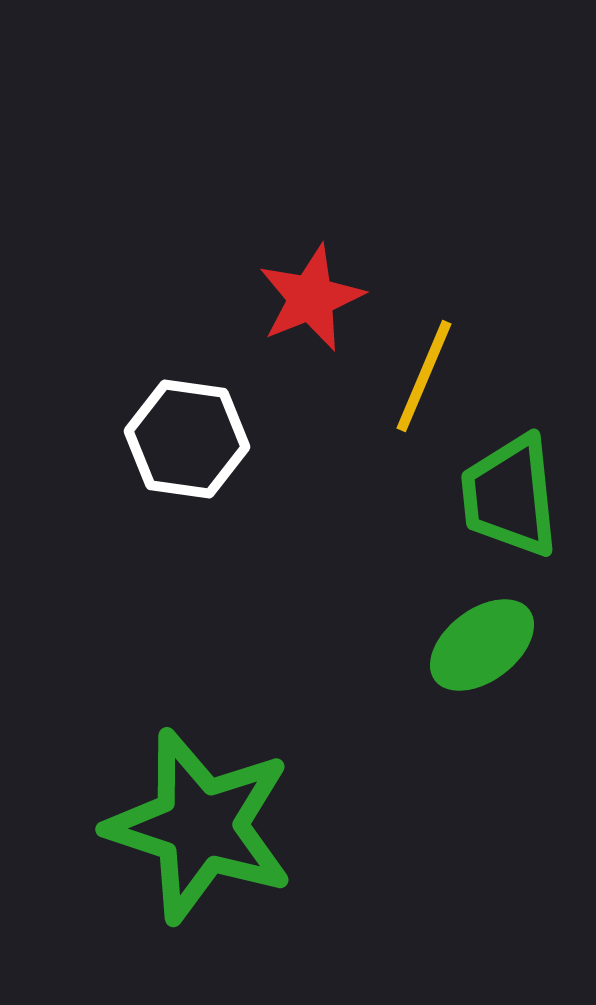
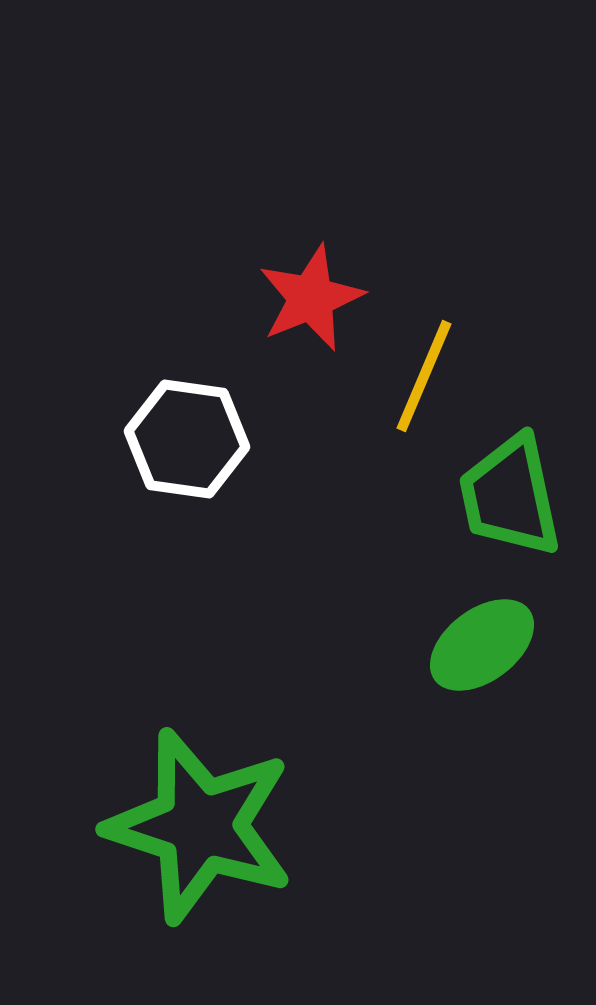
green trapezoid: rotated 6 degrees counterclockwise
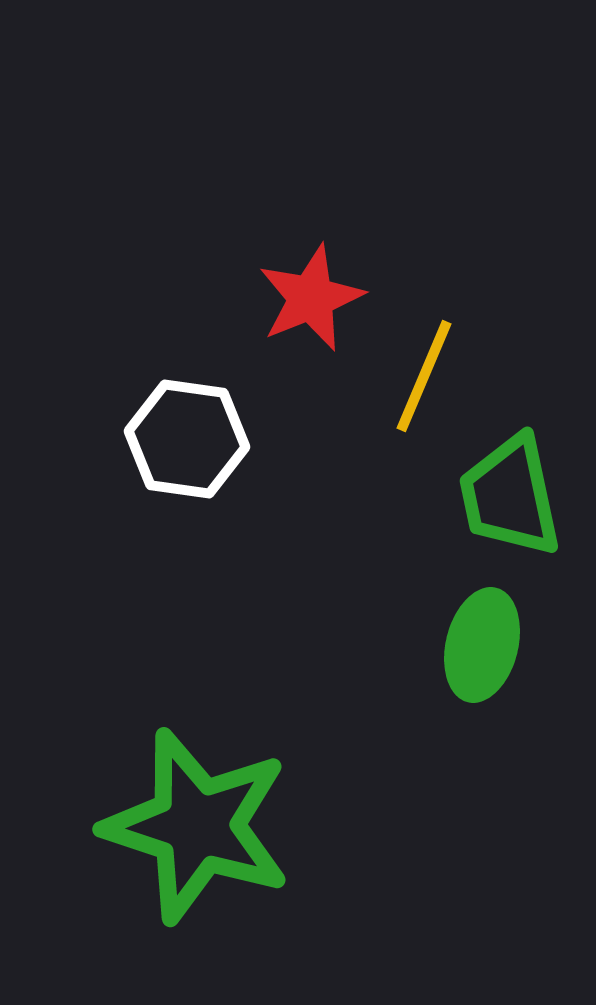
green ellipse: rotated 39 degrees counterclockwise
green star: moved 3 px left
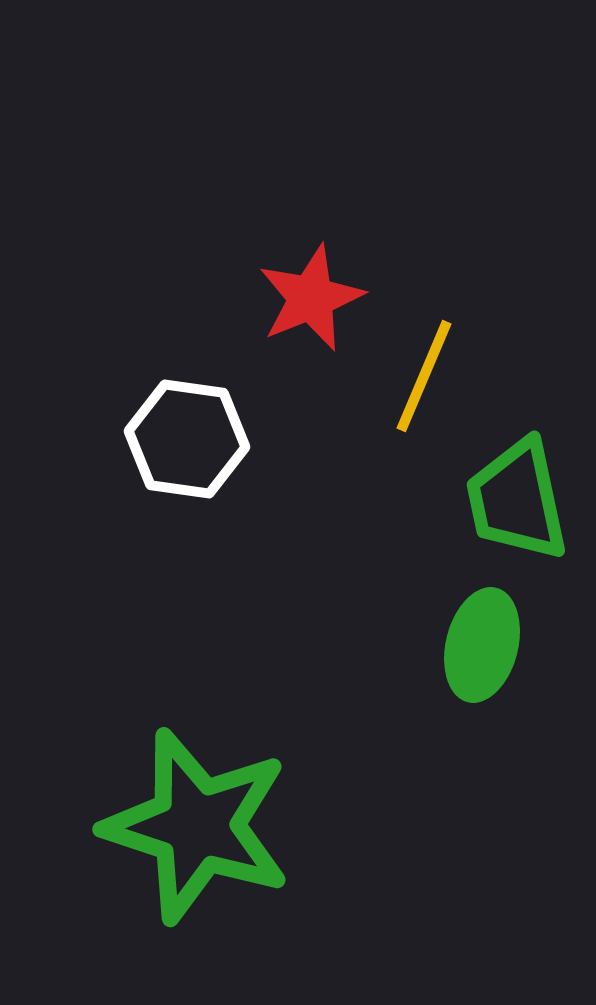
green trapezoid: moved 7 px right, 4 px down
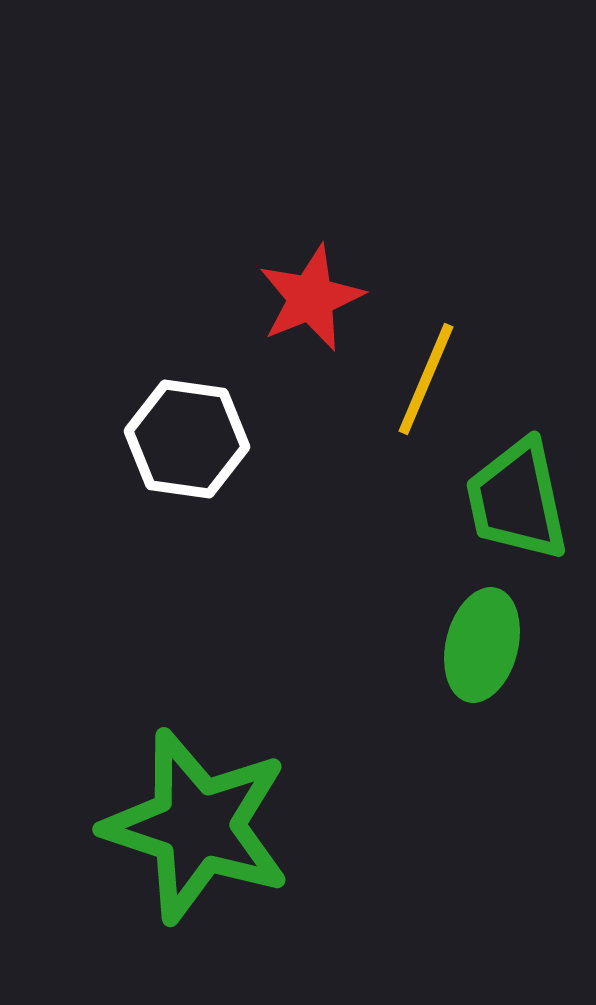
yellow line: moved 2 px right, 3 px down
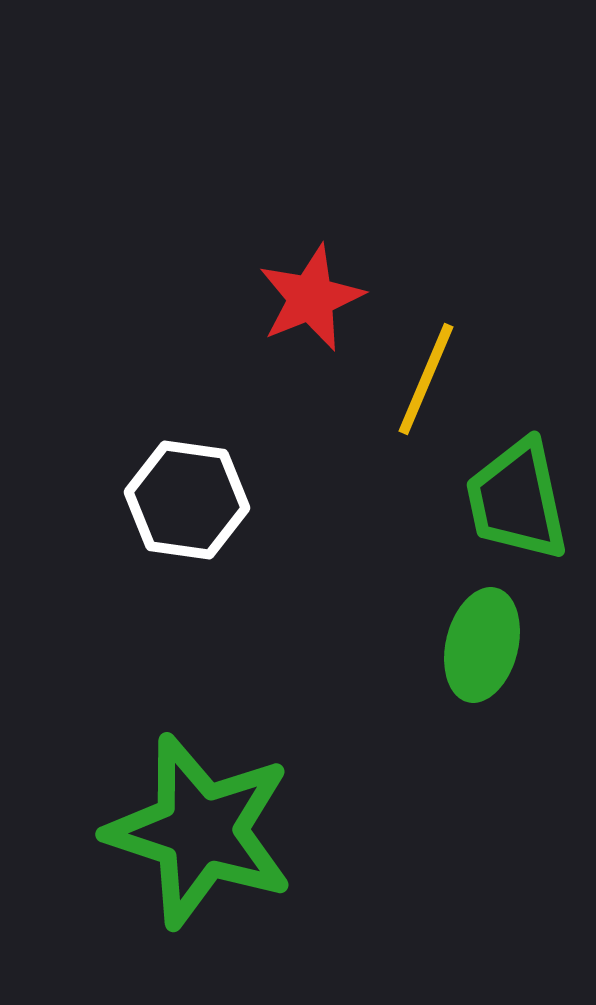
white hexagon: moved 61 px down
green star: moved 3 px right, 5 px down
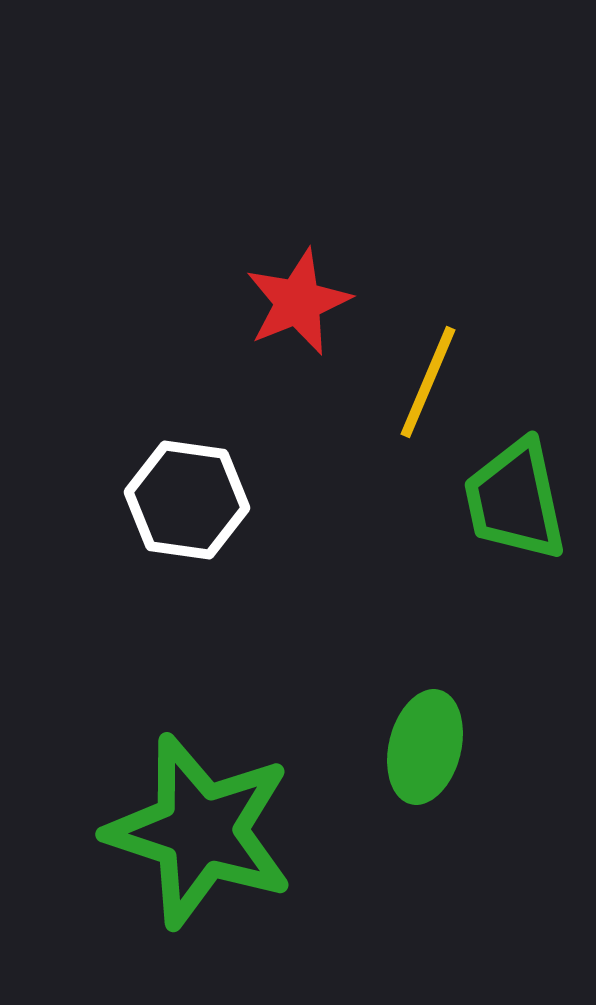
red star: moved 13 px left, 4 px down
yellow line: moved 2 px right, 3 px down
green trapezoid: moved 2 px left
green ellipse: moved 57 px left, 102 px down
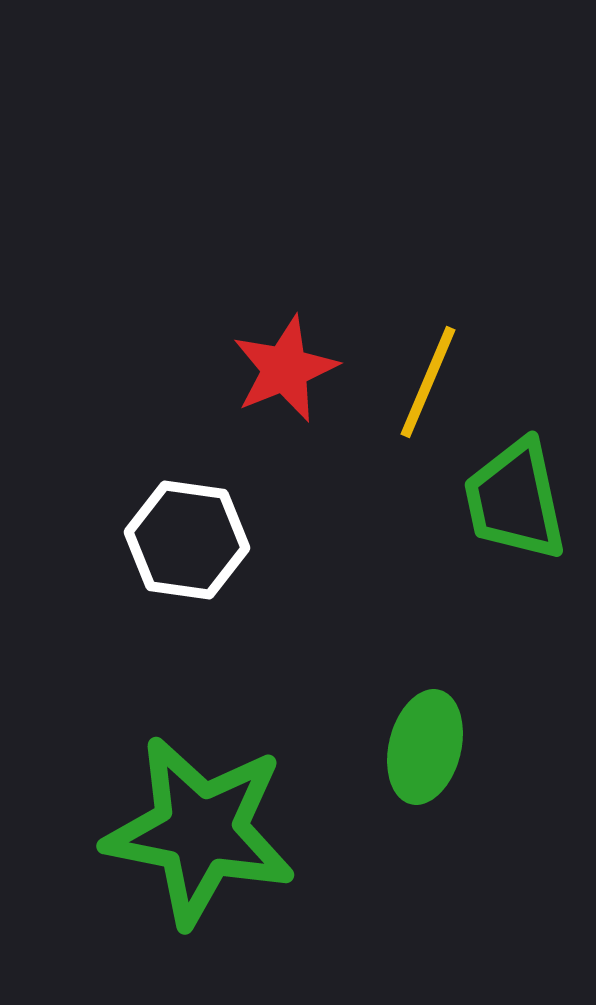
red star: moved 13 px left, 67 px down
white hexagon: moved 40 px down
green star: rotated 7 degrees counterclockwise
